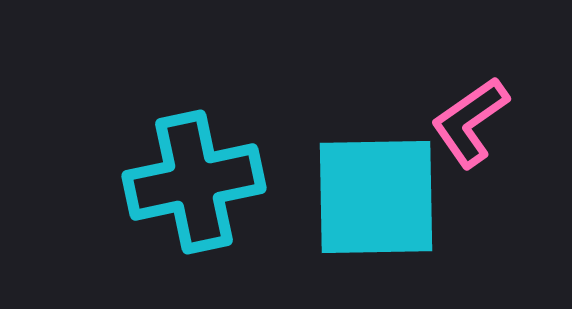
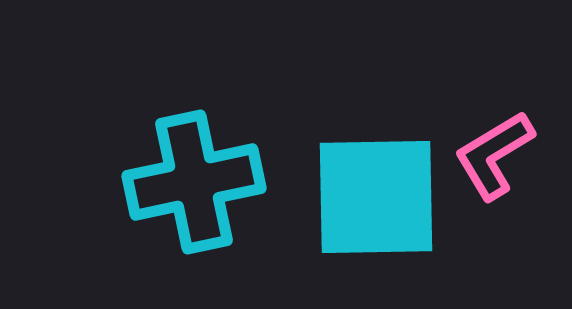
pink L-shape: moved 24 px right, 33 px down; rotated 4 degrees clockwise
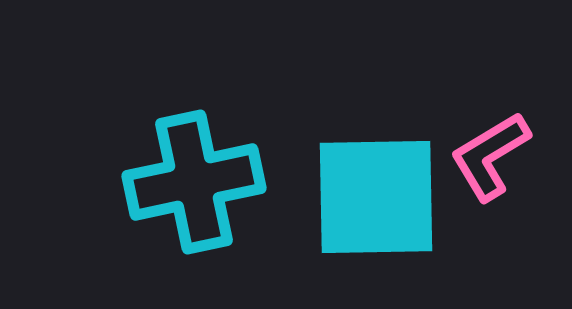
pink L-shape: moved 4 px left, 1 px down
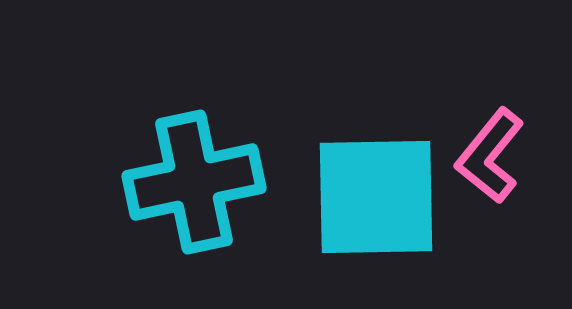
pink L-shape: rotated 20 degrees counterclockwise
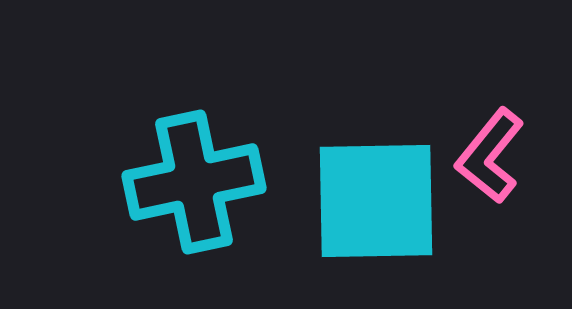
cyan square: moved 4 px down
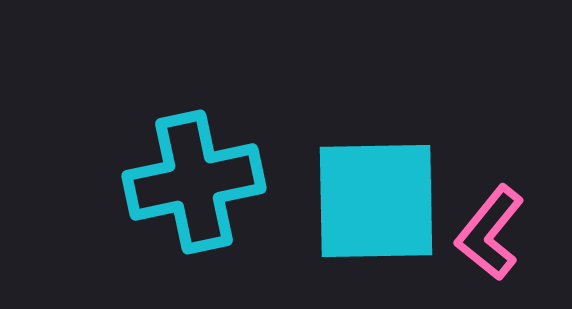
pink L-shape: moved 77 px down
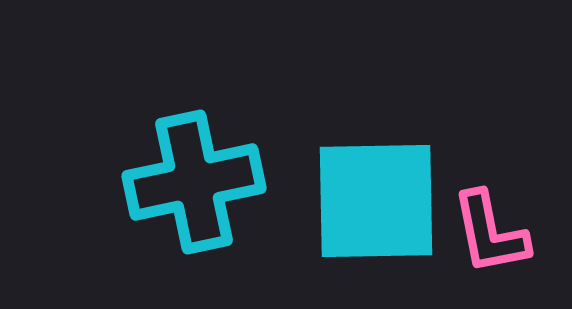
pink L-shape: rotated 50 degrees counterclockwise
